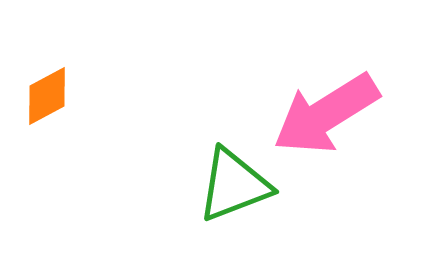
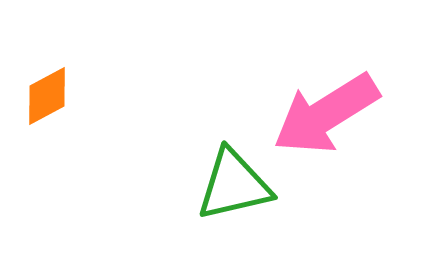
green triangle: rotated 8 degrees clockwise
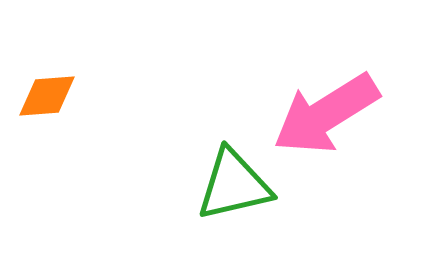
orange diamond: rotated 24 degrees clockwise
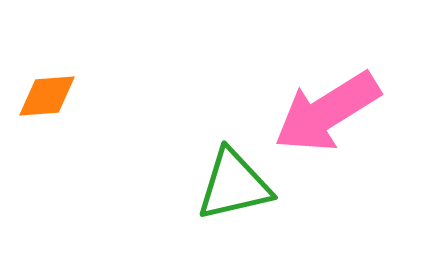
pink arrow: moved 1 px right, 2 px up
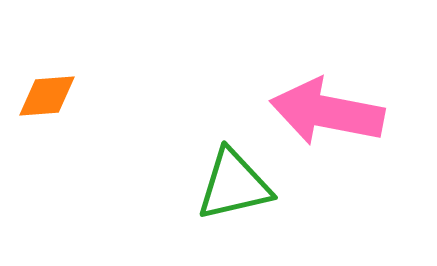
pink arrow: rotated 43 degrees clockwise
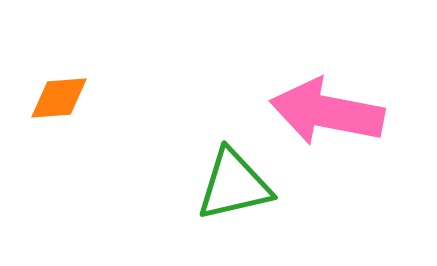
orange diamond: moved 12 px right, 2 px down
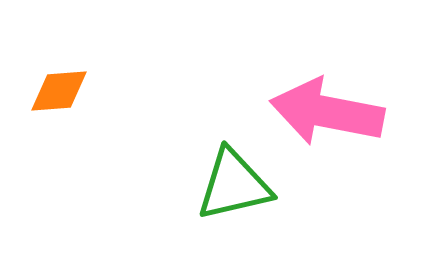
orange diamond: moved 7 px up
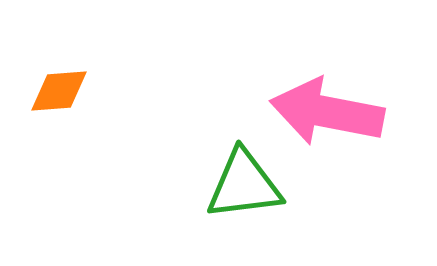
green triangle: moved 10 px right; rotated 6 degrees clockwise
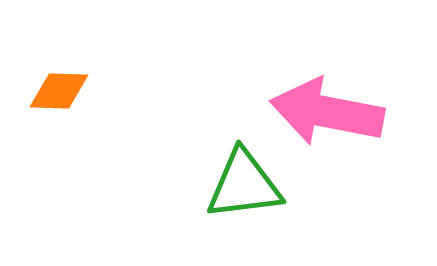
orange diamond: rotated 6 degrees clockwise
